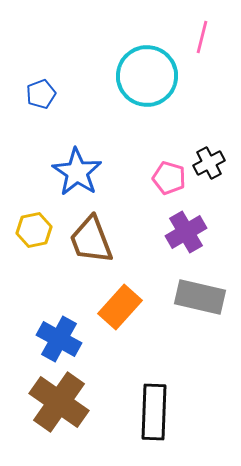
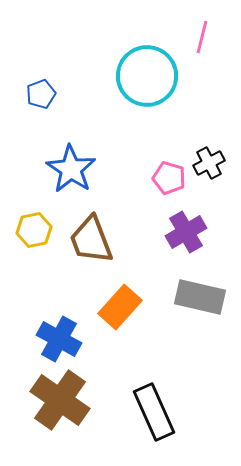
blue star: moved 6 px left, 3 px up
brown cross: moved 1 px right, 2 px up
black rectangle: rotated 26 degrees counterclockwise
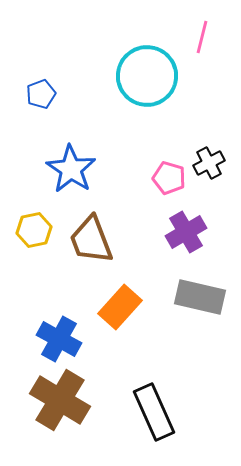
brown cross: rotated 4 degrees counterclockwise
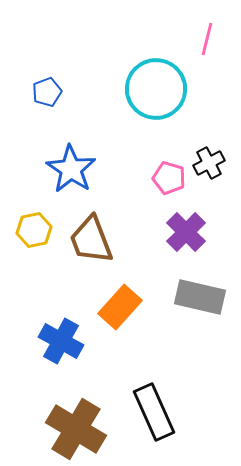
pink line: moved 5 px right, 2 px down
cyan circle: moved 9 px right, 13 px down
blue pentagon: moved 6 px right, 2 px up
purple cross: rotated 15 degrees counterclockwise
blue cross: moved 2 px right, 2 px down
brown cross: moved 16 px right, 29 px down
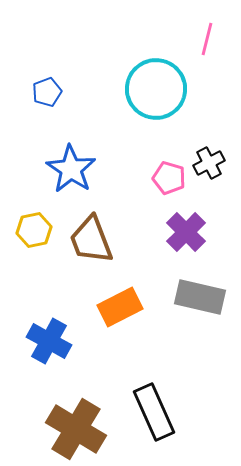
orange rectangle: rotated 21 degrees clockwise
blue cross: moved 12 px left
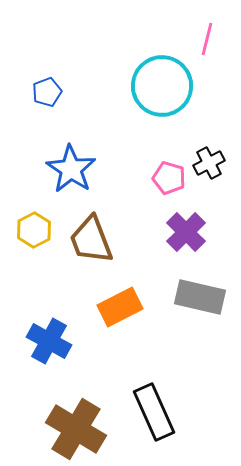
cyan circle: moved 6 px right, 3 px up
yellow hexagon: rotated 16 degrees counterclockwise
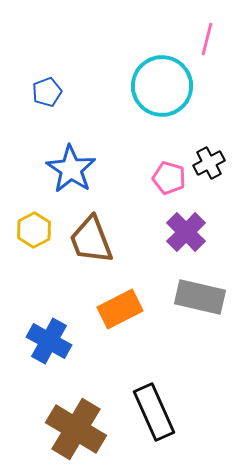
orange rectangle: moved 2 px down
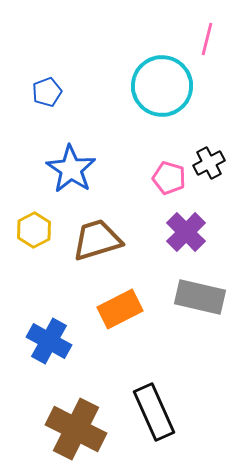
brown trapezoid: moved 6 px right; rotated 94 degrees clockwise
brown cross: rotated 4 degrees counterclockwise
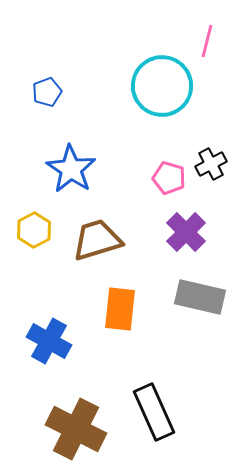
pink line: moved 2 px down
black cross: moved 2 px right, 1 px down
orange rectangle: rotated 57 degrees counterclockwise
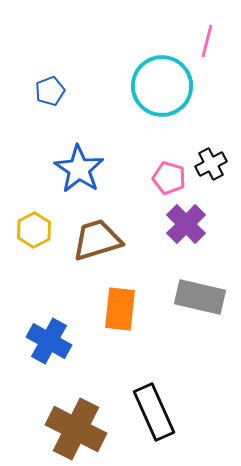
blue pentagon: moved 3 px right, 1 px up
blue star: moved 8 px right
purple cross: moved 8 px up
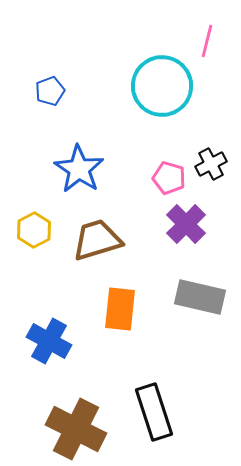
black rectangle: rotated 6 degrees clockwise
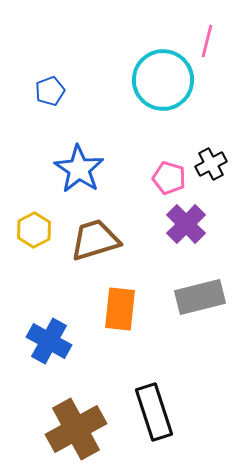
cyan circle: moved 1 px right, 6 px up
brown trapezoid: moved 2 px left
gray rectangle: rotated 27 degrees counterclockwise
brown cross: rotated 34 degrees clockwise
